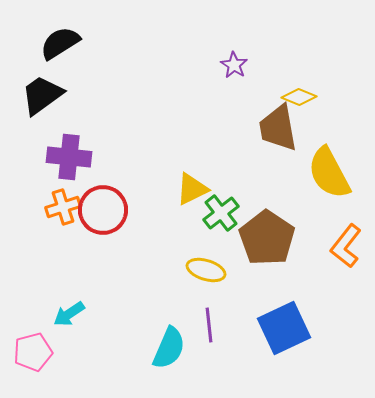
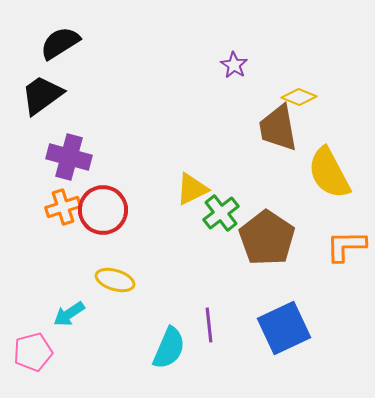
purple cross: rotated 9 degrees clockwise
orange L-shape: rotated 51 degrees clockwise
yellow ellipse: moved 91 px left, 10 px down
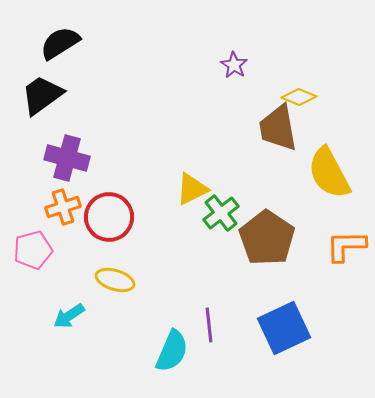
purple cross: moved 2 px left, 1 px down
red circle: moved 6 px right, 7 px down
cyan arrow: moved 2 px down
cyan semicircle: moved 3 px right, 3 px down
pink pentagon: moved 102 px up
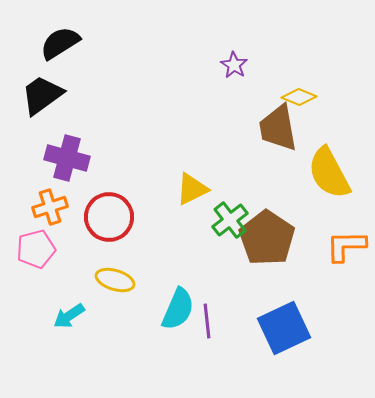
orange cross: moved 13 px left
green cross: moved 9 px right, 7 px down
pink pentagon: moved 3 px right, 1 px up
purple line: moved 2 px left, 4 px up
cyan semicircle: moved 6 px right, 42 px up
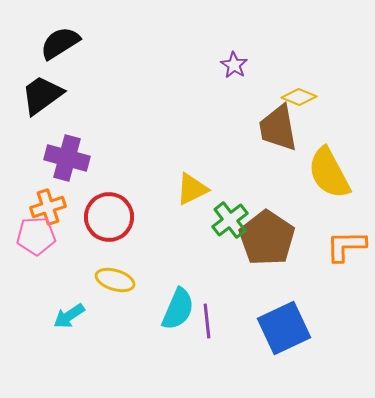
orange cross: moved 2 px left
pink pentagon: moved 13 px up; rotated 12 degrees clockwise
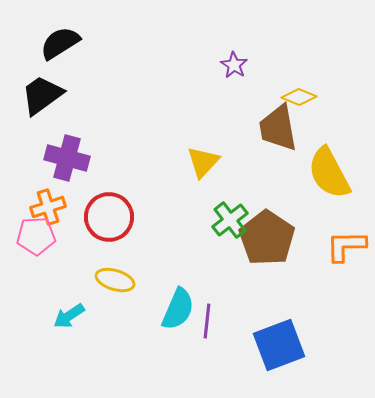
yellow triangle: moved 11 px right, 27 px up; rotated 21 degrees counterclockwise
purple line: rotated 12 degrees clockwise
blue square: moved 5 px left, 17 px down; rotated 4 degrees clockwise
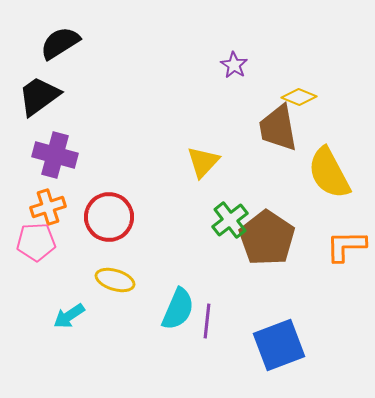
black trapezoid: moved 3 px left, 1 px down
purple cross: moved 12 px left, 3 px up
pink pentagon: moved 6 px down
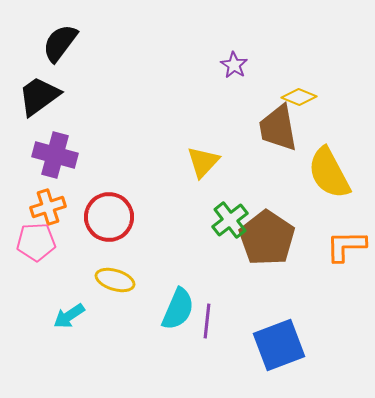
black semicircle: rotated 21 degrees counterclockwise
